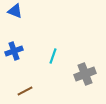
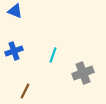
cyan line: moved 1 px up
gray cross: moved 2 px left, 1 px up
brown line: rotated 35 degrees counterclockwise
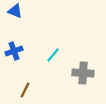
cyan line: rotated 21 degrees clockwise
gray cross: rotated 25 degrees clockwise
brown line: moved 1 px up
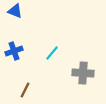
cyan line: moved 1 px left, 2 px up
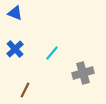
blue triangle: moved 2 px down
blue cross: moved 1 px right, 2 px up; rotated 24 degrees counterclockwise
gray cross: rotated 20 degrees counterclockwise
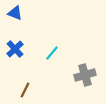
gray cross: moved 2 px right, 2 px down
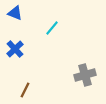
cyan line: moved 25 px up
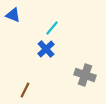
blue triangle: moved 2 px left, 2 px down
blue cross: moved 31 px right
gray cross: rotated 35 degrees clockwise
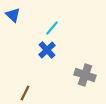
blue triangle: rotated 21 degrees clockwise
blue cross: moved 1 px right, 1 px down
brown line: moved 3 px down
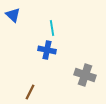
cyan line: rotated 49 degrees counterclockwise
blue cross: rotated 36 degrees counterclockwise
brown line: moved 5 px right, 1 px up
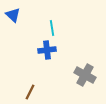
blue cross: rotated 18 degrees counterclockwise
gray cross: rotated 10 degrees clockwise
